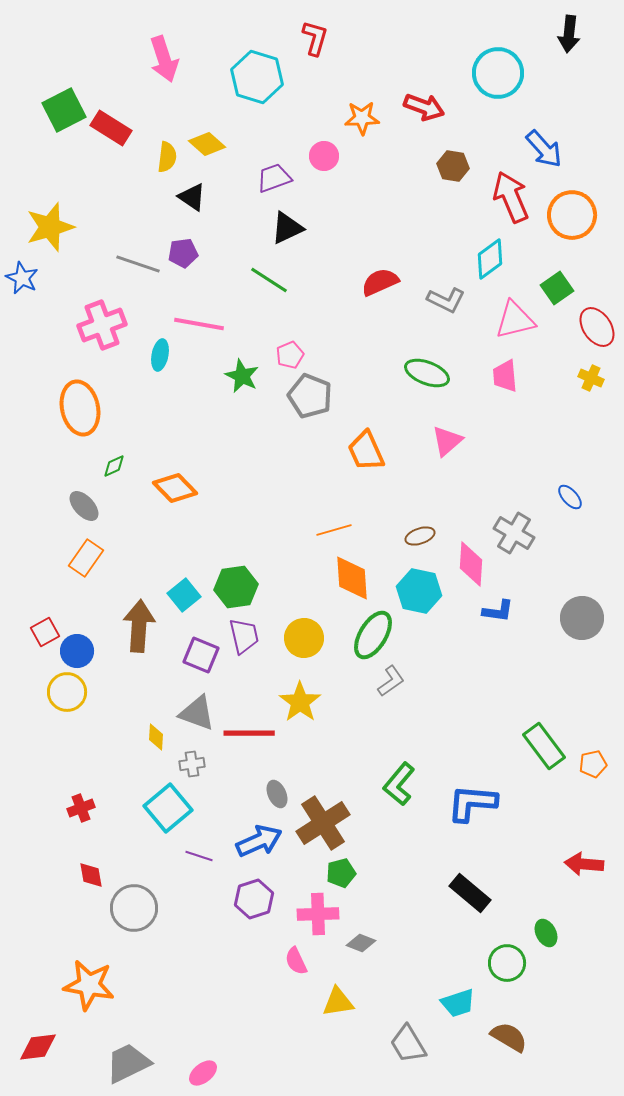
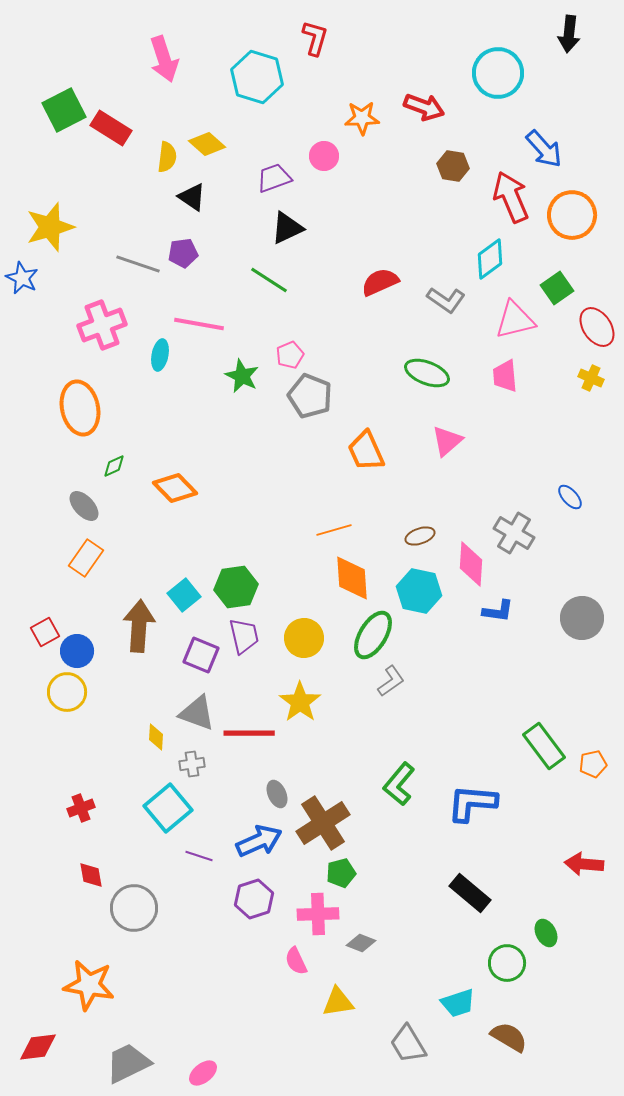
gray L-shape at (446, 300): rotated 9 degrees clockwise
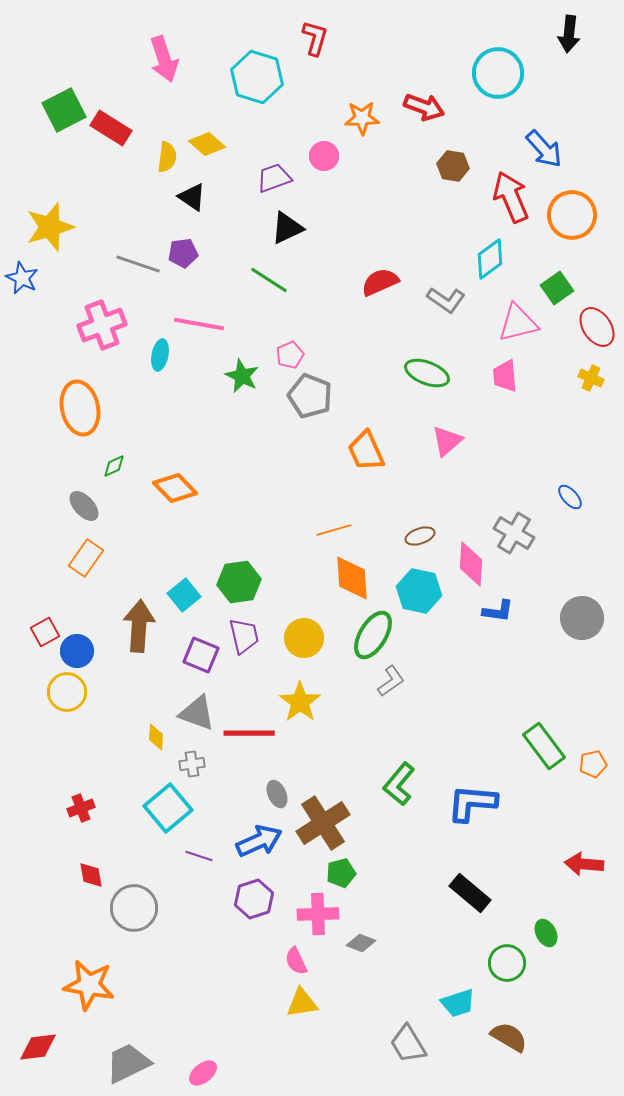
pink triangle at (515, 320): moved 3 px right, 3 px down
green hexagon at (236, 587): moved 3 px right, 5 px up
yellow triangle at (338, 1002): moved 36 px left, 1 px down
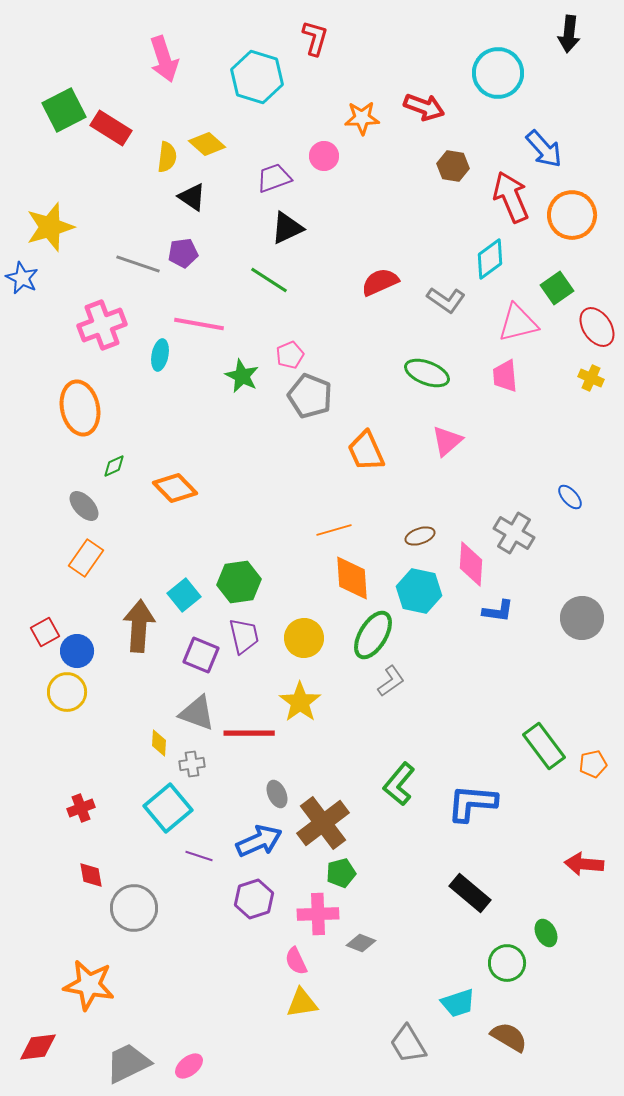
yellow diamond at (156, 737): moved 3 px right, 6 px down
brown cross at (323, 823): rotated 4 degrees counterclockwise
pink ellipse at (203, 1073): moved 14 px left, 7 px up
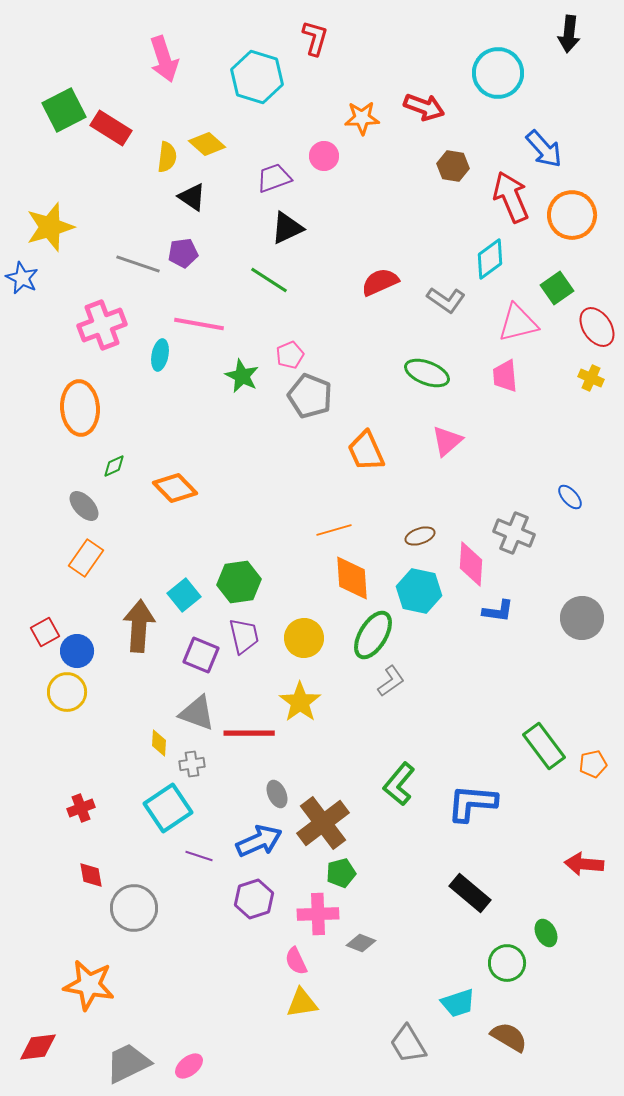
orange ellipse at (80, 408): rotated 8 degrees clockwise
gray cross at (514, 533): rotated 9 degrees counterclockwise
cyan square at (168, 808): rotated 6 degrees clockwise
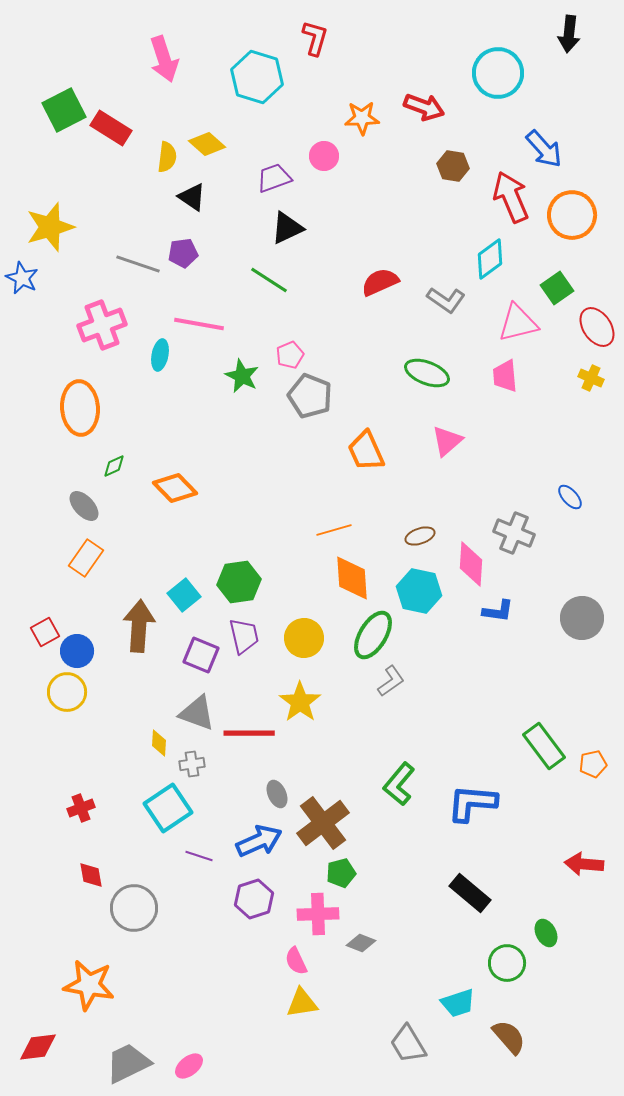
brown semicircle at (509, 1037): rotated 18 degrees clockwise
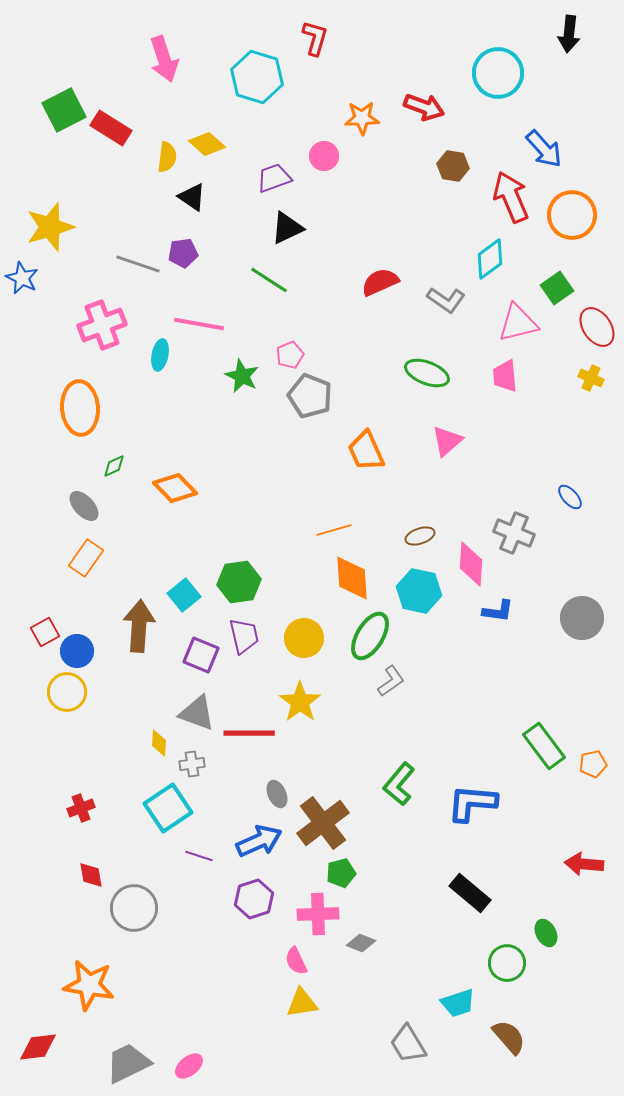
green ellipse at (373, 635): moved 3 px left, 1 px down
